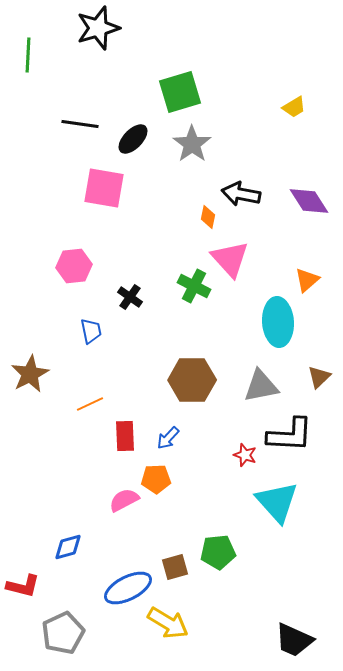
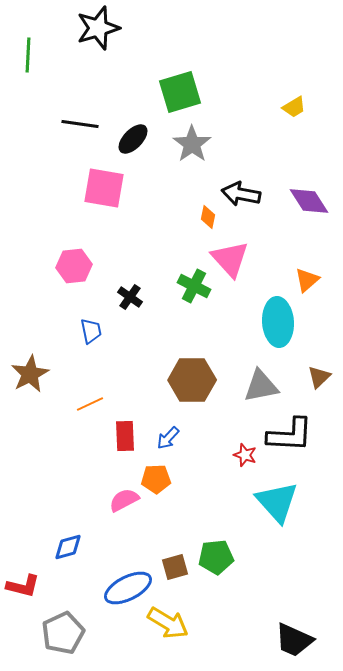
green pentagon: moved 2 px left, 5 px down
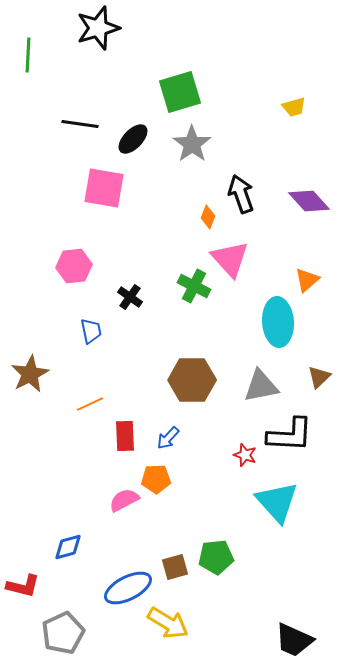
yellow trapezoid: rotated 15 degrees clockwise
black arrow: rotated 60 degrees clockwise
purple diamond: rotated 9 degrees counterclockwise
orange diamond: rotated 10 degrees clockwise
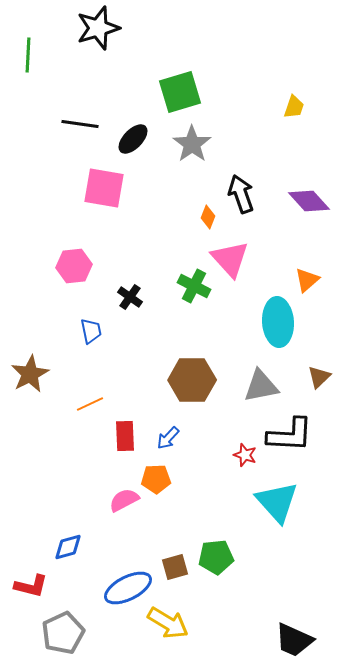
yellow trapezoid: rotated 55 degrees counterclockwise
red L-shape: moved 8 px right
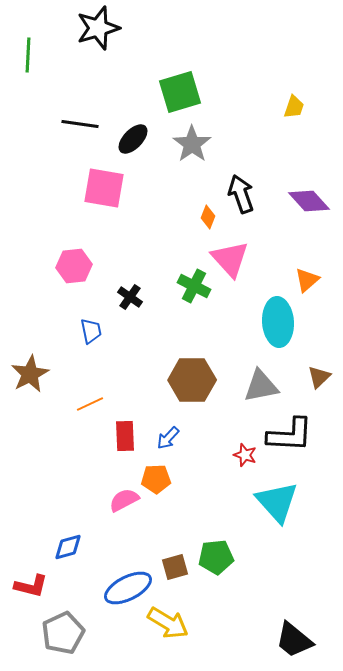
black trapezoid: rotated 15 degrees clockwise
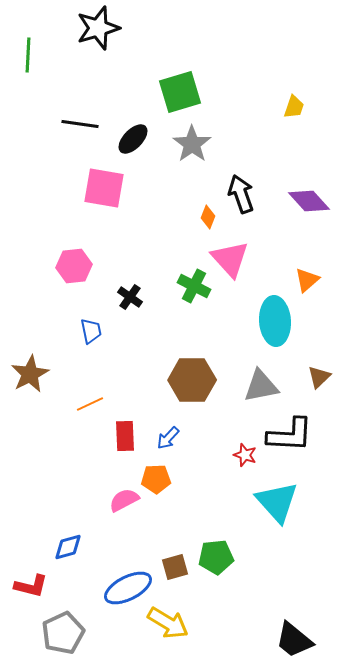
cyan ellipse: moved 3 px left, 1 px up
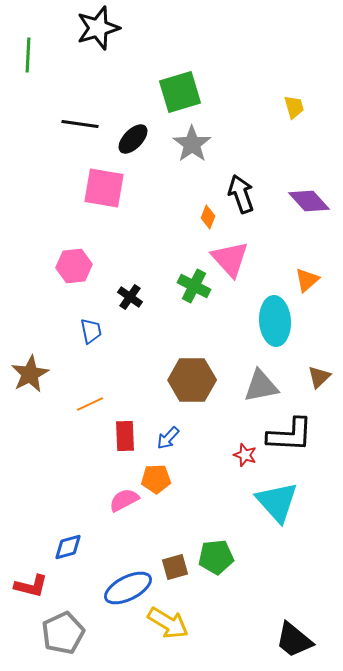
yellow trapezoid: rotated 35 degrees counterclockwise
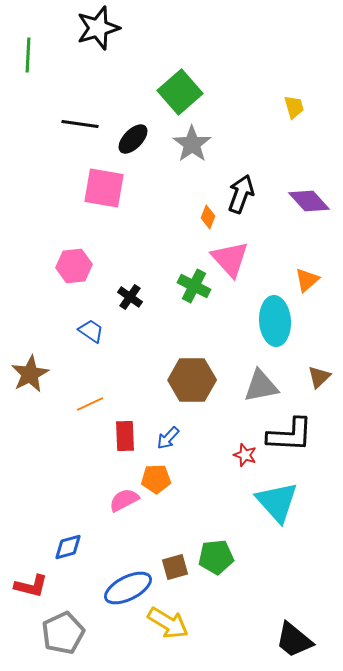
green square: rotated 24 degrees counterclockwise
black arrow: rotated 39 degrees clockwise
blue trapezoid: rotated 44 degrees counterclockwise
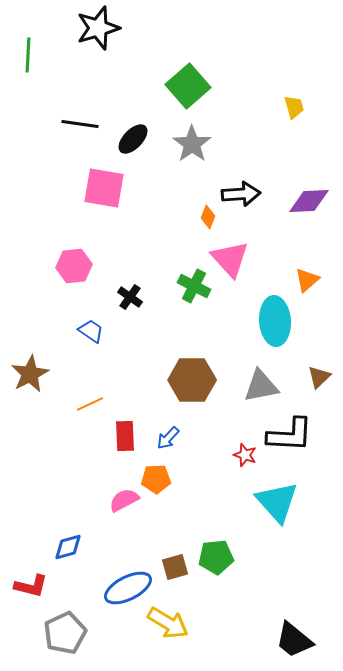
green square: moved 8 px right, 6 px up
black arrow: rotated 66 degrees clockwise
purple diamond: rotated 51 degrees counterclockwise
gray pentagon: moved 2 px right
